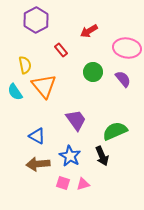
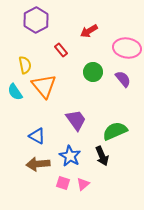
pink triangle: rotated 24 degrees counterclockwise
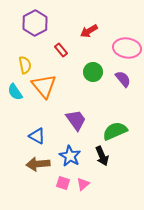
purple hexagon: moved 1 px left, 3 px down
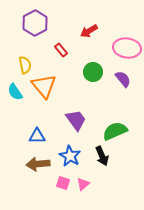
blue triangle: rotated 30 degrees counterclockwise
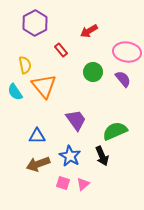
pink ellipse: moved 4 px down
brown arrow: rotated 15 degrees counterclockwise
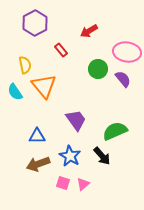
green circle: moved 5 px right, 3 px up
black arrow: rotated 18 degrees counterclockwise
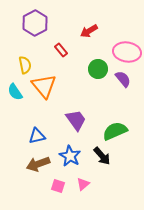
blue triangle: rotated 12 degrees counterclockwise
pink square: moved 5 px left, 3 px down
